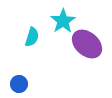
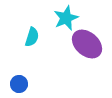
cyan star: moved 3 px right, 3 px up; rotated 10 degrees clockwise
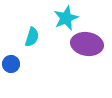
purple ellipse: rotated 32 degrees counterclockwise
blue circle: moved 8 px left, 20 px up
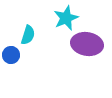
cyan semicircle: moved 4 px left, 2 px up
blue circle: moved 9 px up
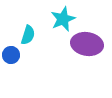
cyan star: moved 3 px left, 1 px down
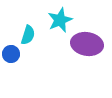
cyan star: moved 3 px left, 1 px down
blue circle: moved 1 px up
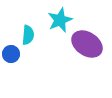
cyan semicircle: rotated 12 degrees counterclockwise
purple ellipse: rotated 24 degrees clockwise
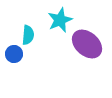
purple ellipse: rotated 8 degrees clockwise
blue circle: moved 3 px right
